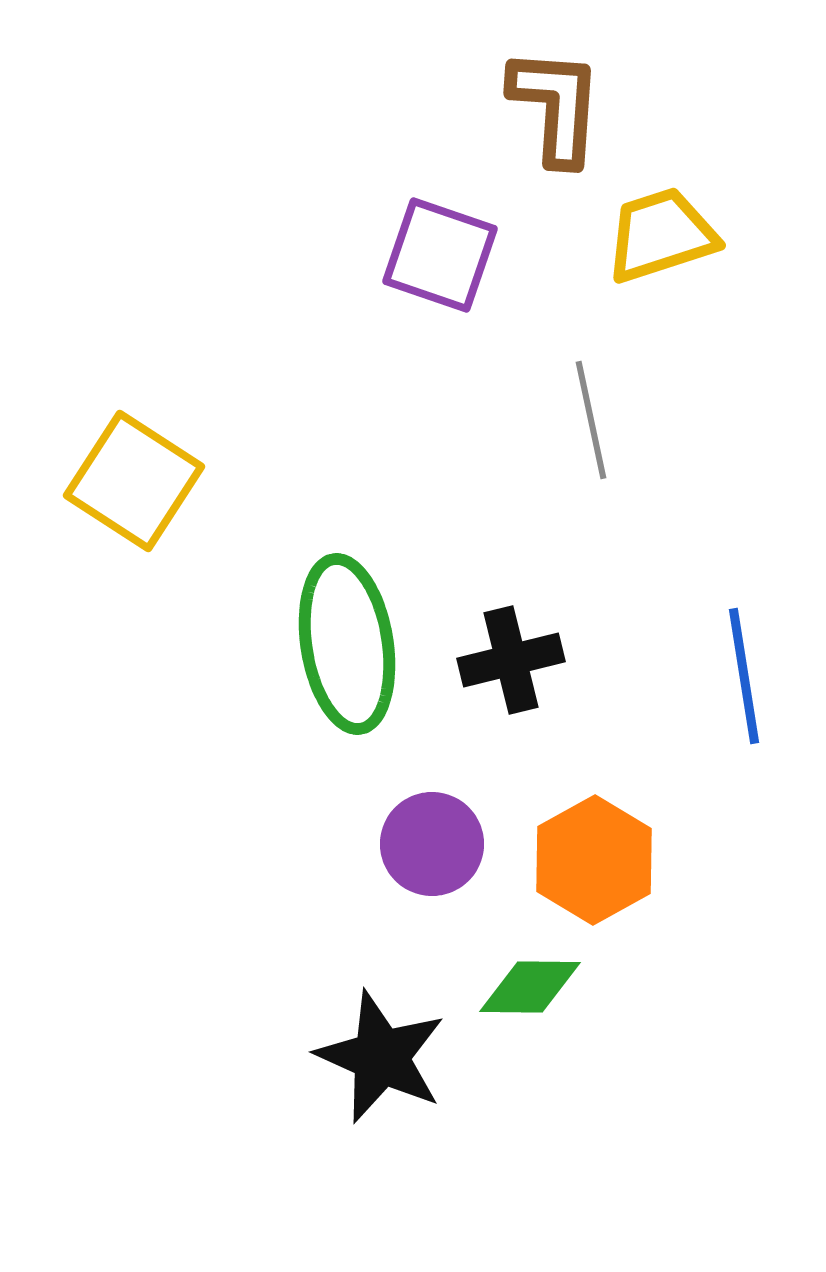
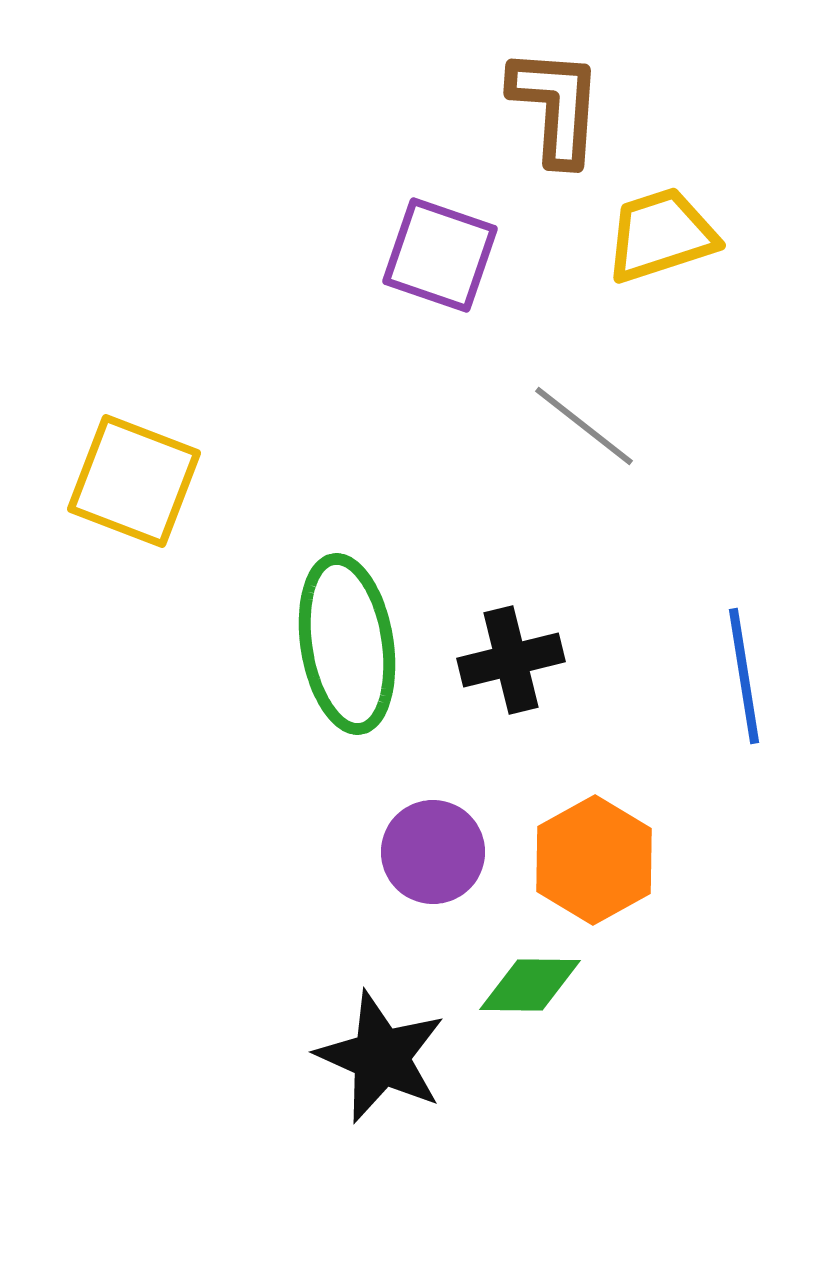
gray line: moved 7 px left, 6 px down; rotated 40 degrees counterclockwise
yellow square: rotated 12 degrees counterclockwise
purple circle: moved 1 px right, 8 px down
green diamond: moved 2 px up
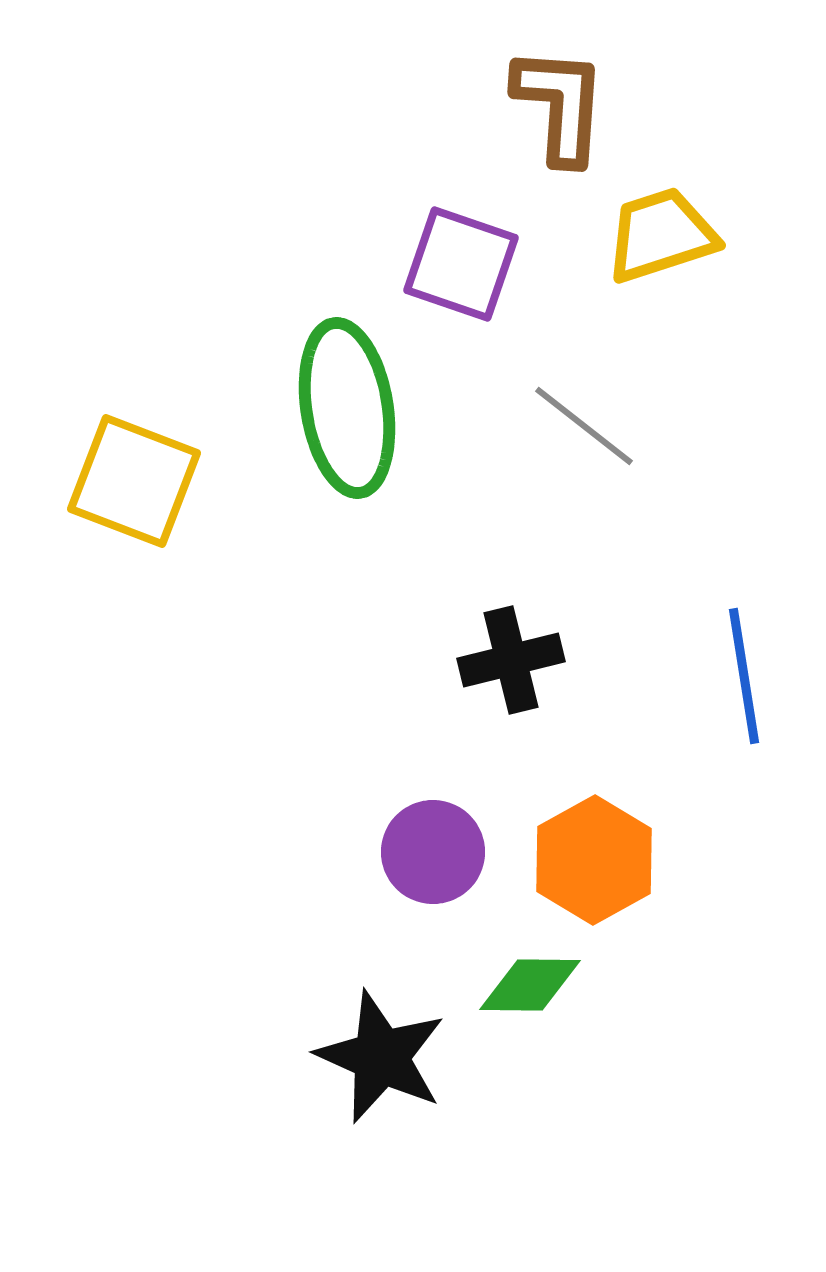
brown L-shape: moved 4 px right, 1 px up
purple square: moved 21 px right, 9 px down
green ellipse: moved 236 px up
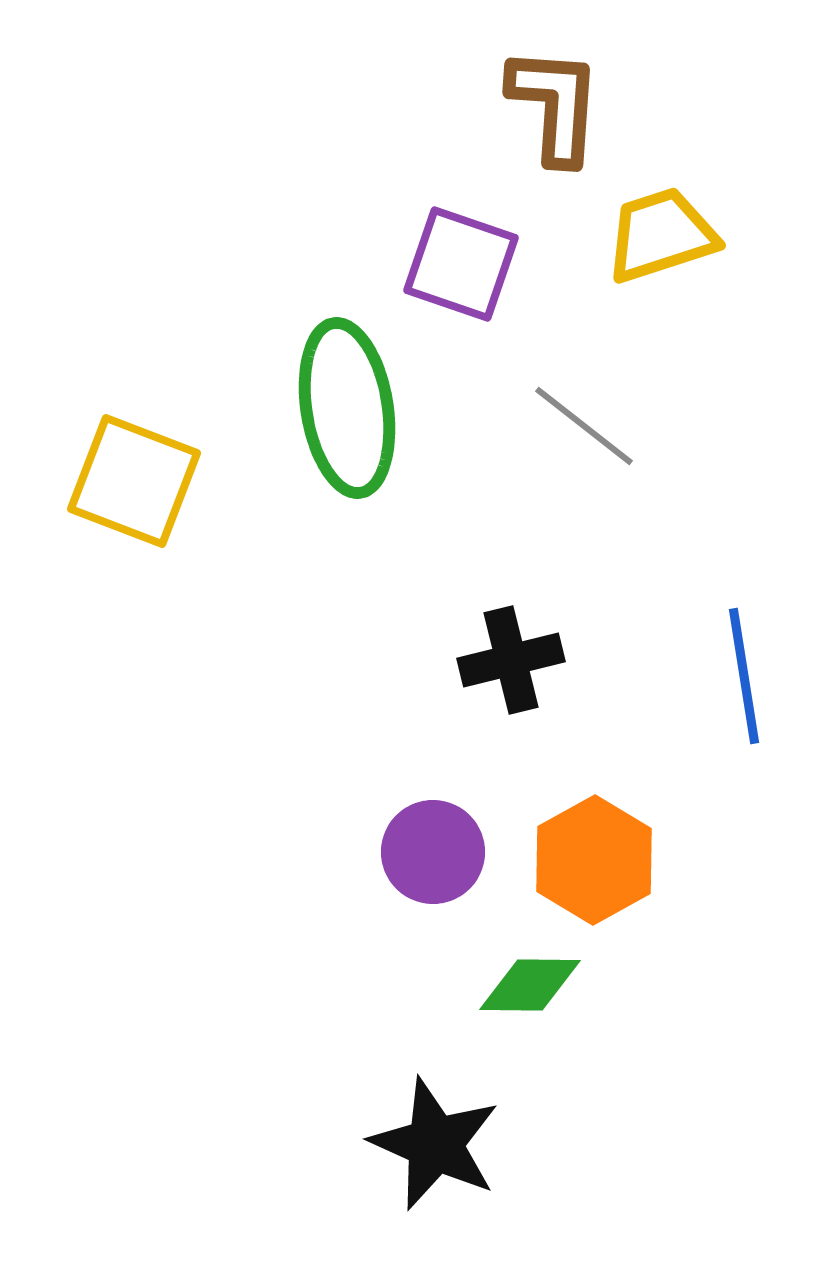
brown L-shape: moved 5 px left
black star: moved 54 px right, 87 px down
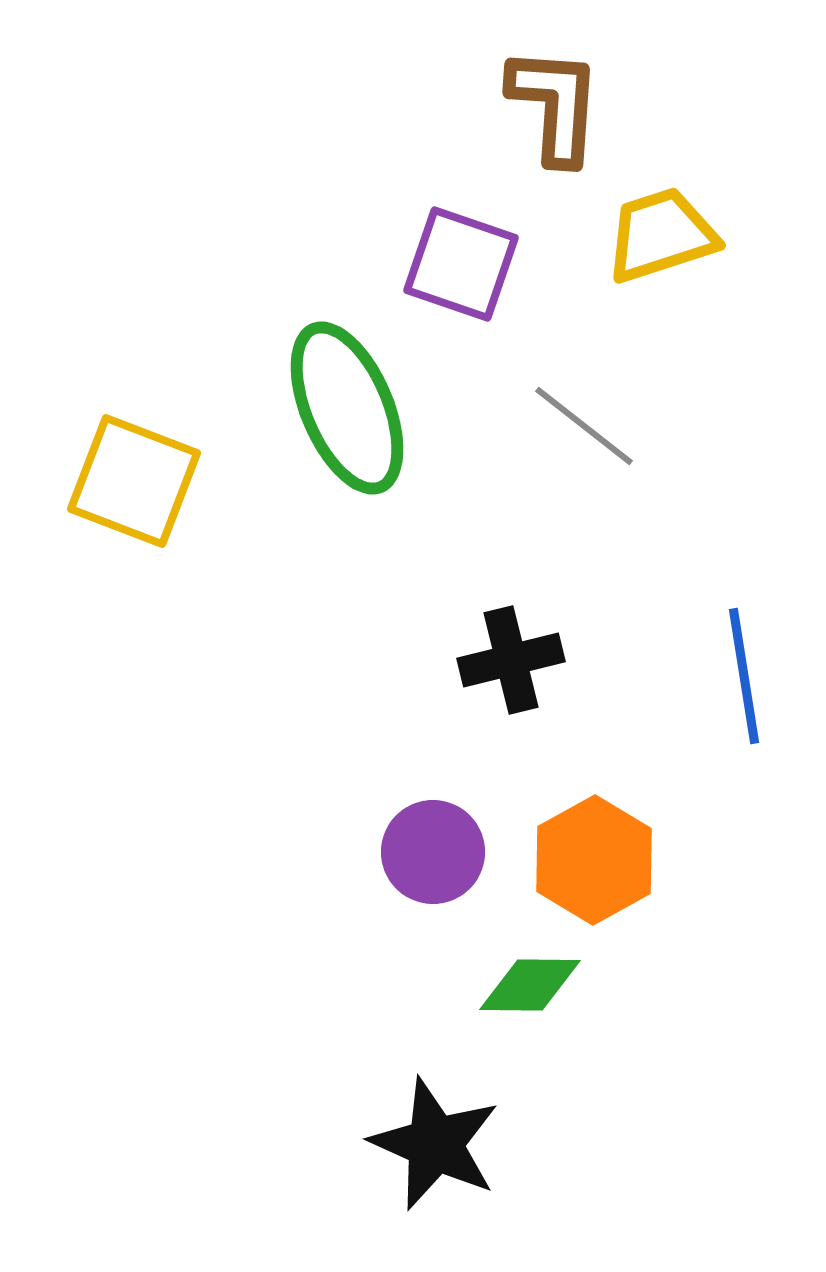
green ellipse: rotated 14 degrees counterclockwise
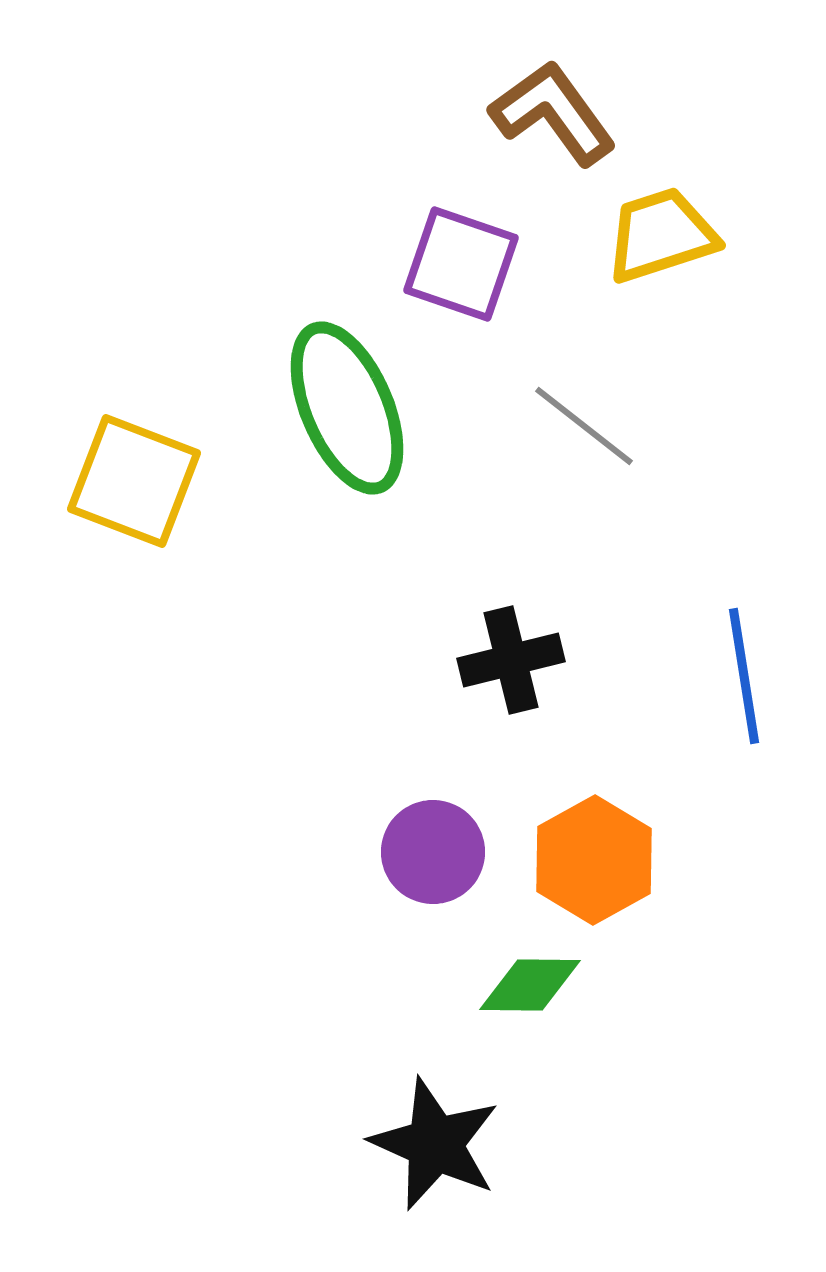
brown L-shape: moved 2 px left, 8 px down; rotated 40 degrees counterclockwise
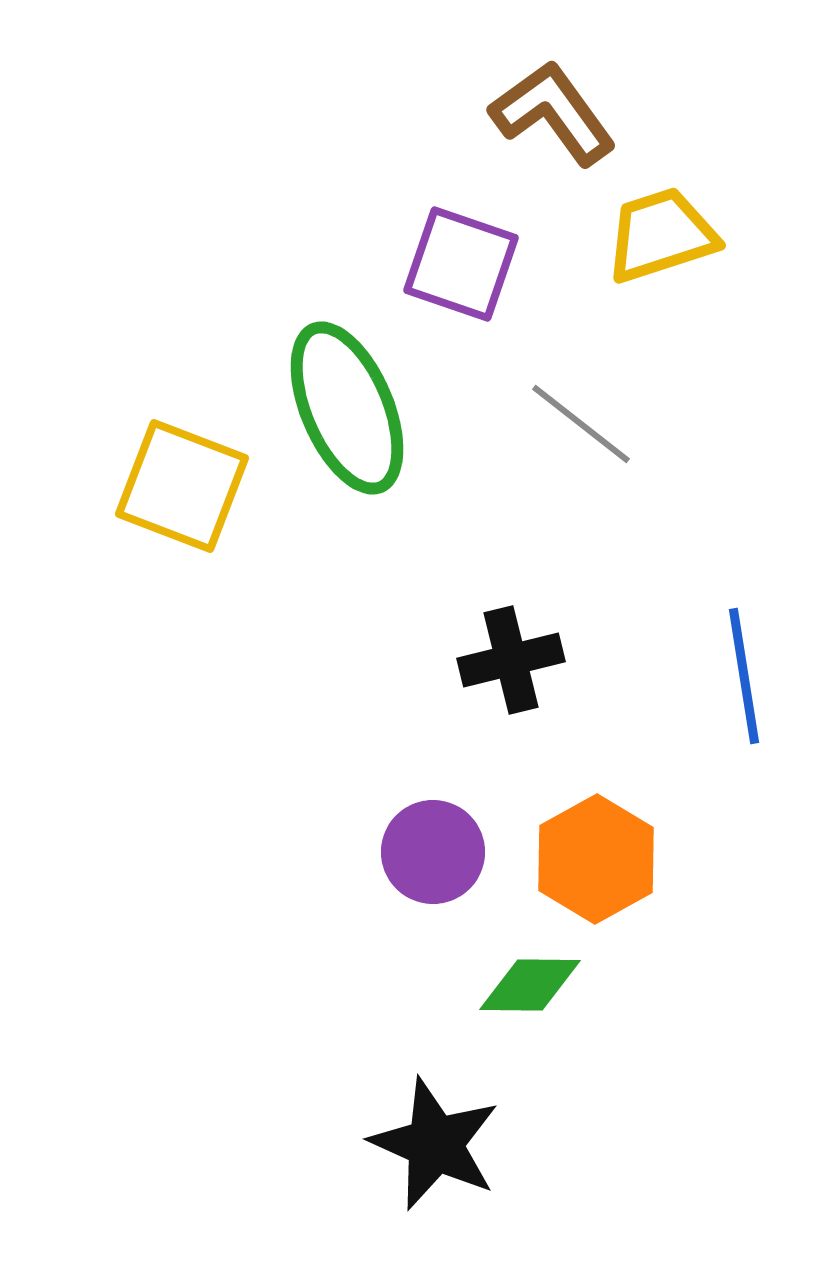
gray line: moved 3 px left, 2 px up
yellow square: moved 48 px right, 5 px down
orange hexagon: moved 2 px right, 1 px up
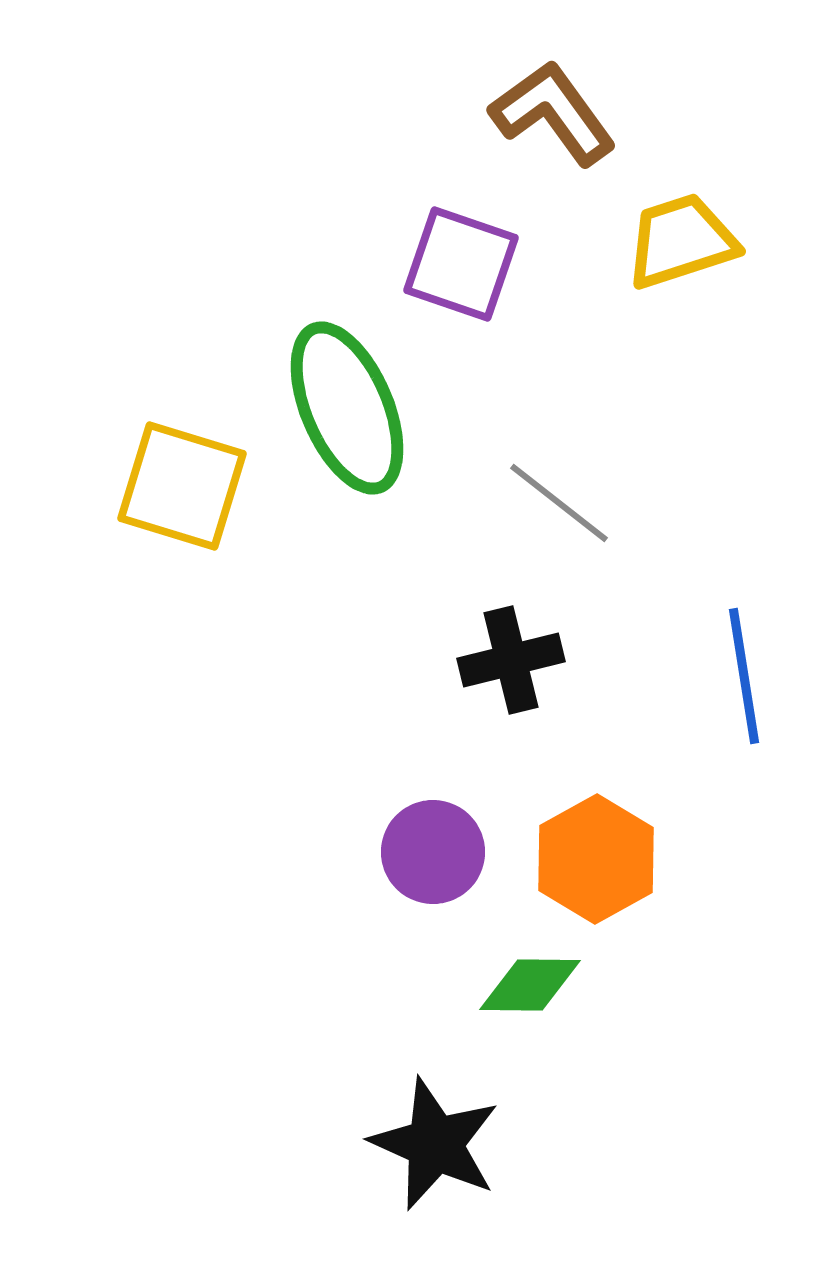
yellow trapezoid: moved 20 px right, 6 px down
gray line: moved 22 px left, 79 px down
yellow square: rotated 4 degrees counterclockwise
